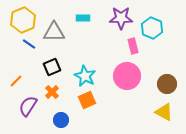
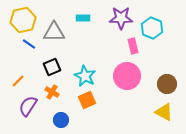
yellow hexagon: rotated 10 degrees clockwise
orange line: moved 2 px right
orange cross: rotated 16 degrees counterclockwise
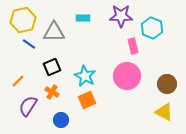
purple star: moved 2 px up
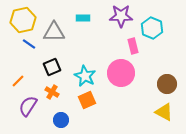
pink circle: moved 6 px left, 3 px up
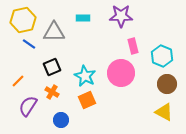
cyan hexagon: moved 10 px right, 28 px down
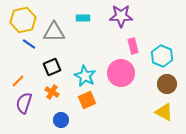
purple semicircle: moved 4 px left, 3 px up; rotated 15 degrees counterclockwise
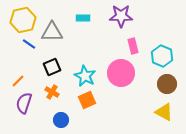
gray triangle: moved 2 px left
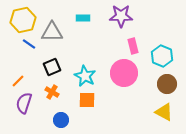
pink circle: moved 3 px right
orange square: rotated 24 degrees clockwise
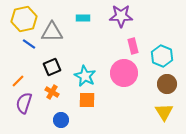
yellow hexagon: moved 1 px right, 1 px up
yellow triangle: rotated 30 degrees clockwise
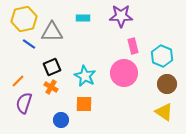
orange cross: moved 1 px left, 5 px up
orange square: moved 3 px left, 4 px down
yellow triangle: rotated 24 degrees counterclockwise
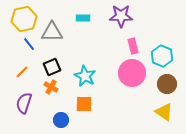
blue line: rotated 16 degrees clockwise
pink circle: moved 8 px right
orange line: moved 4 px right, 9 px up
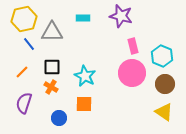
purple star: rotated 15 degrees clockwise
black square: rotated 24 degrees clockwise
brown circle: moved 2 px left
blue circle: moved 2 px left, 2 px up
